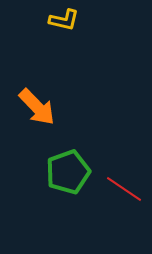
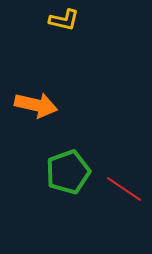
orange arrow: moved 1 px left, 2 px up; rotated 33 degrees counterclockwise
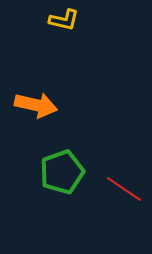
green pentagon: moved 6 px left
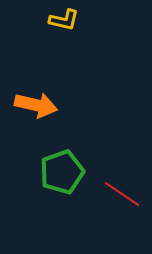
red line: moved 2 px left, 5 px down
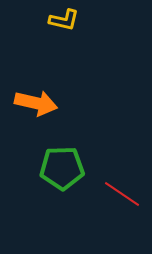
orange arrow: moved 2 px up
green pentagon: moved 4 px up; rotated 18 degrees clockwise
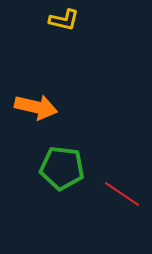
orange arrow: moved 4 px down
green pentagon: rotated 9 degrees clockwise
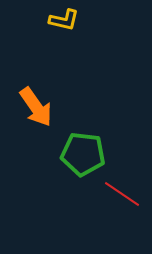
orange arrow: rotated 42 degrees clockwise
green pentagon: moved 21 px right, 14 px up
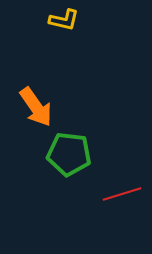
green pentagon: moved 14 px left
red line: rotated 51 degrees counterclockwise
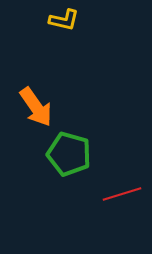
green pentagon: rotated 9 degrees clockwise
